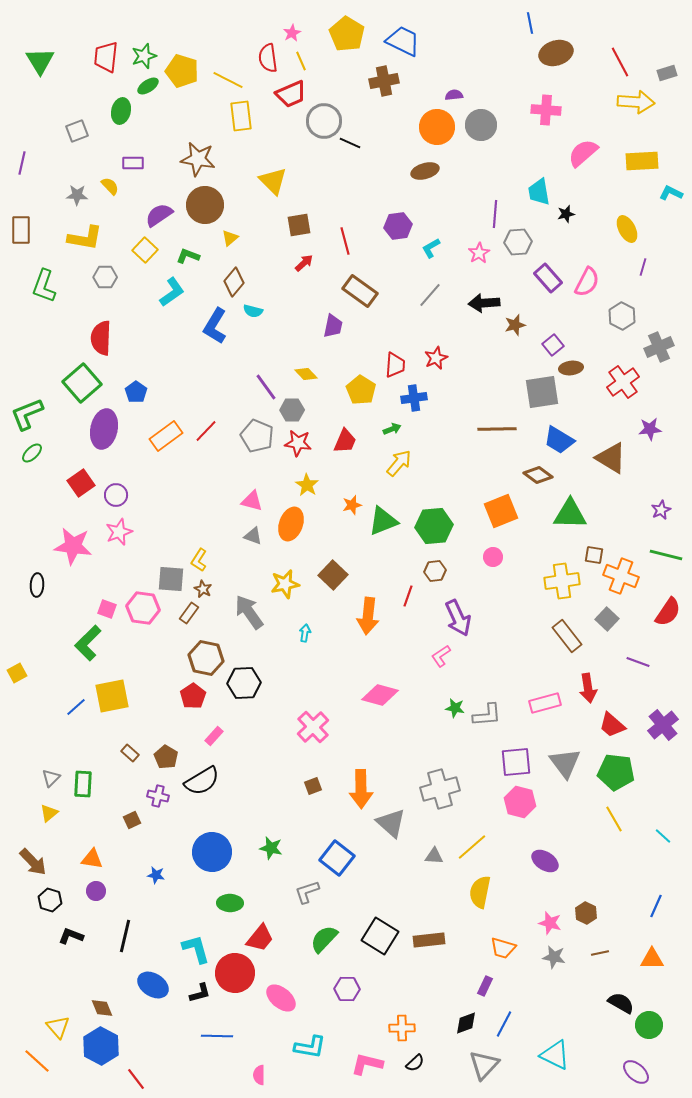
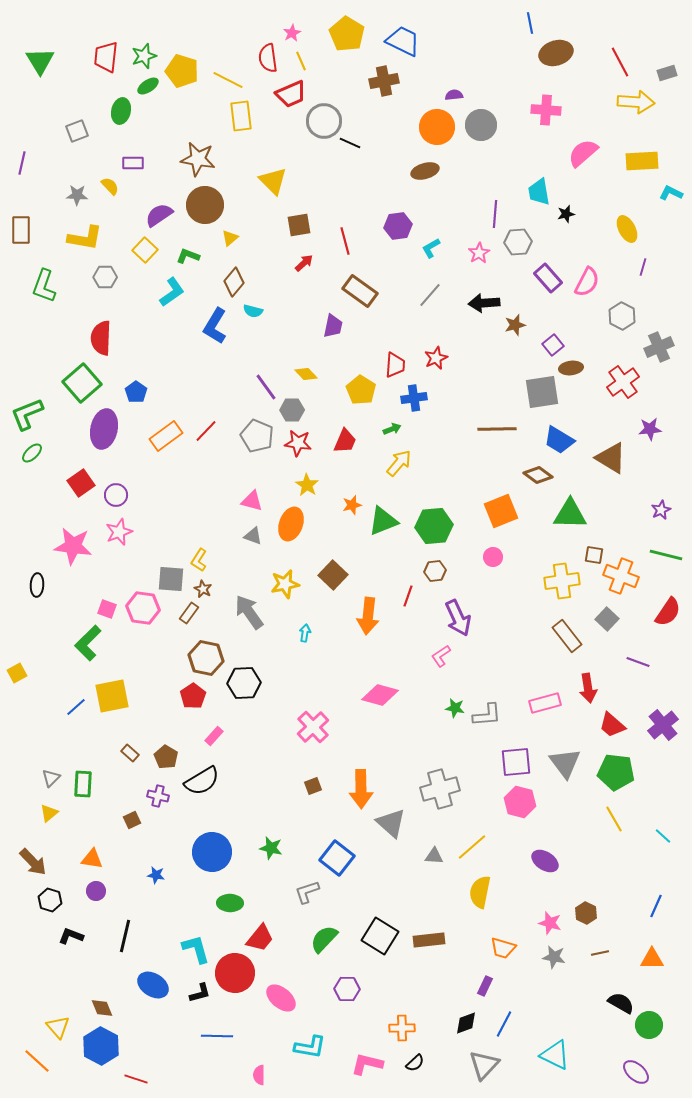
red line at (136, 1079): rotated 35 degrees counterclockwise
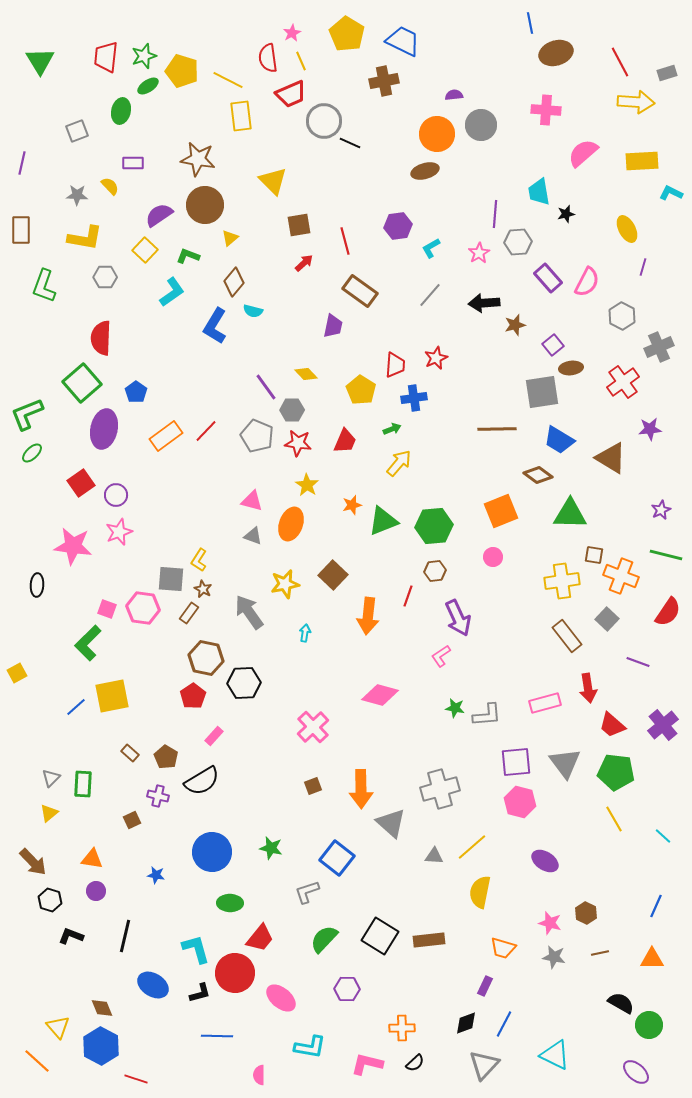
orange circle at (437, 127): moved 7 px down
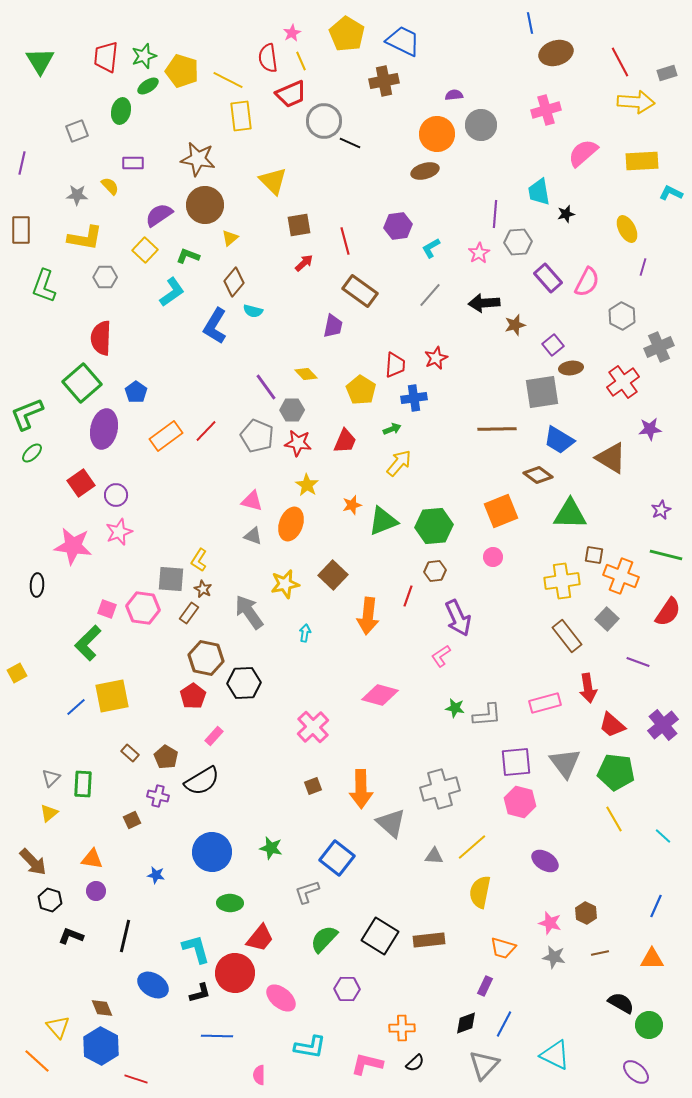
pink cross at (546, 110): rotated 20 degrees counterclockwise
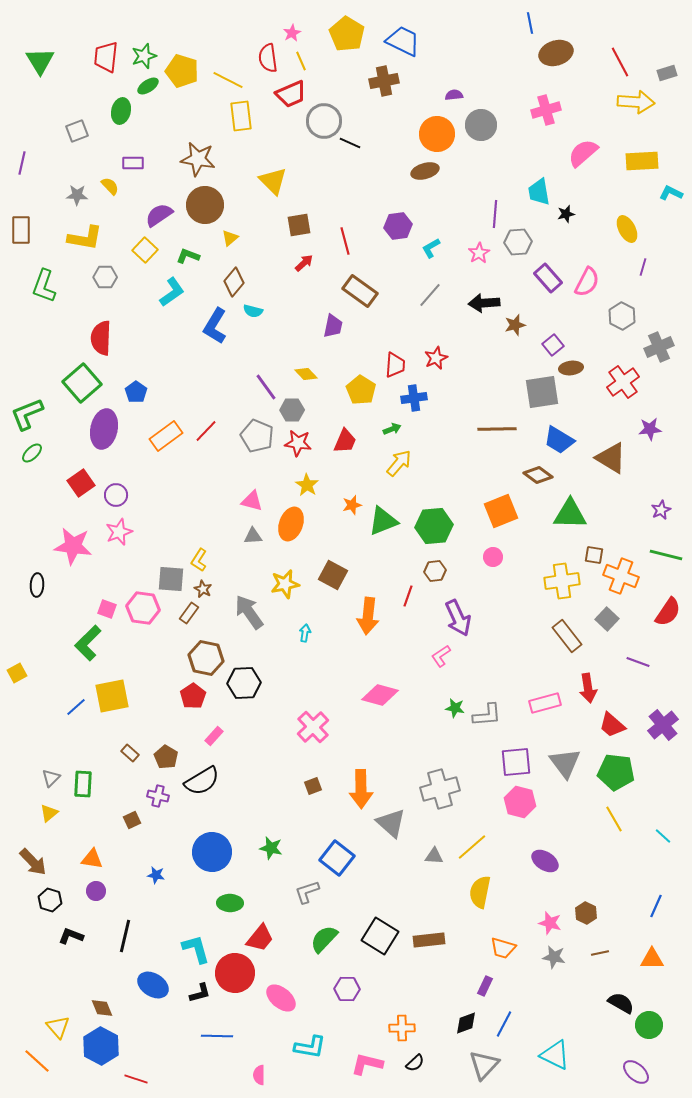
gray triangle at (253, 536): rotated 24 degrees counterclockwise
brown square at (333, 575): rotated 16 degrees counterclockwise
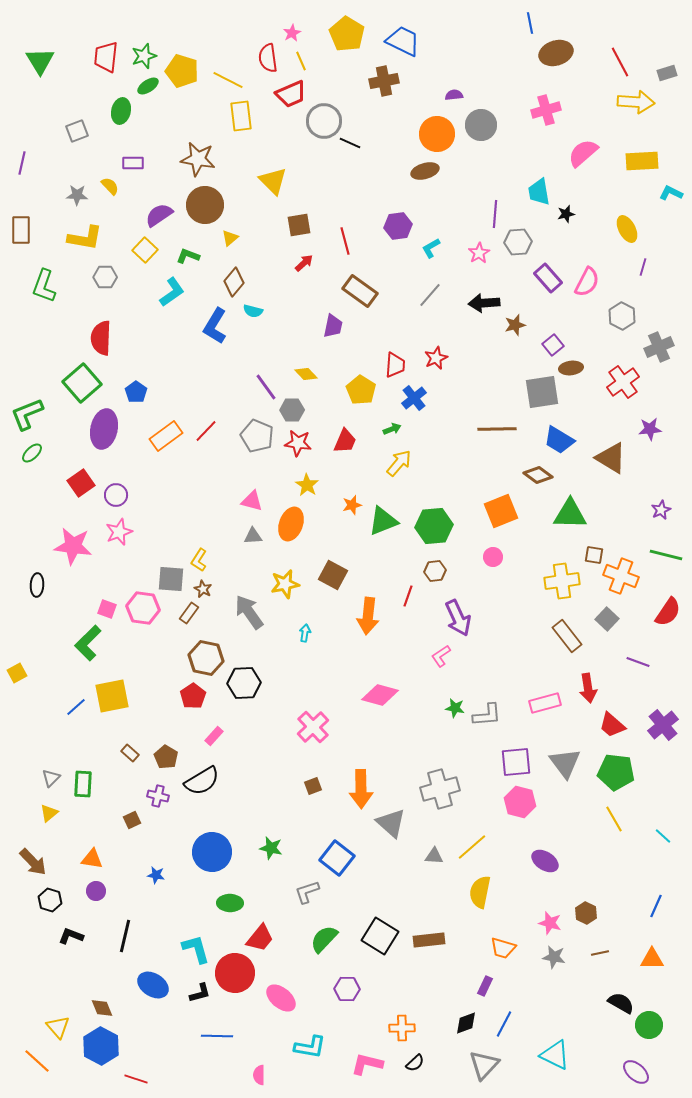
blue cross at (414, 398): rotated 30 degrees counterclockwise
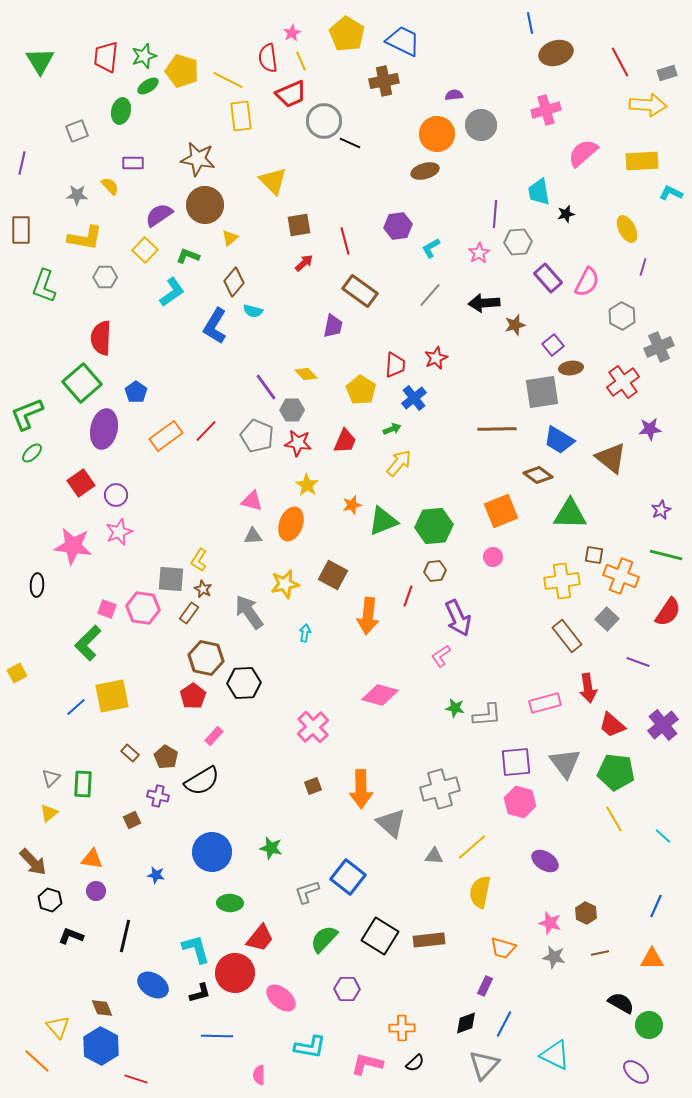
yellow arrow at (636, 102): moved 12 px right, 3 px down
brown triangle at (611, 458): rotated 8 degrees clockwise
blue square at (337, 858): moved 11 px right, 19 px down
